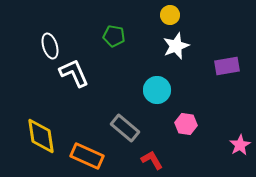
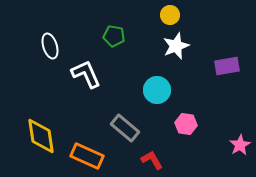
white L-shape: moved 12 px right, 1 px down
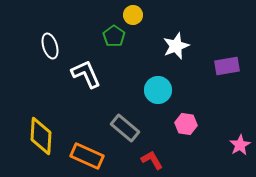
yellow circle: moved 37 px left
green pentagon: rotated 25 degrees clockwise
cyan circle: moved 1 px right
yellow diamond: rotated 12 degrees clockwise
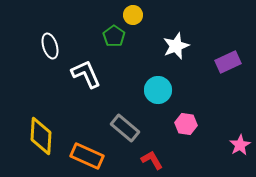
purple rectangle: moved 1 px right, 4 px up; rotated 15 degrees counterclockwise
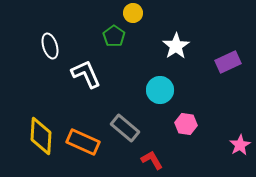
yellow circle: moved 2 px up
white star: rotated 12 degrees counterclockwise
cyan circle: moved 2 px right
orange rectangle: moved 4 px left, 14 px up
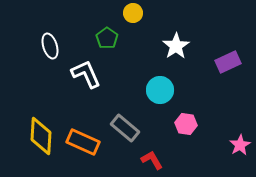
green pentagon: moved 7 px left, 2 px down
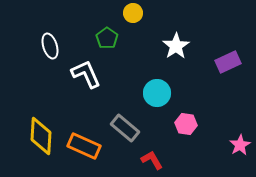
cyan circle: moved 3 px left, 3 px down
orange rectangle: moved 1 px right, 4 px down
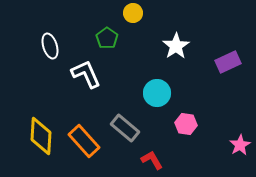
orange rectangle: moved 5 px up; rotated 24 degrees clockwise
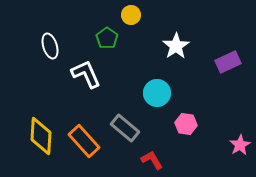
yellow circle: moved 2 px left, 2 px down
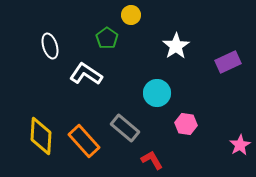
white L-shape: rotated 32 degrees counterclockwise
